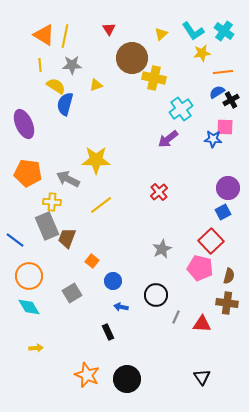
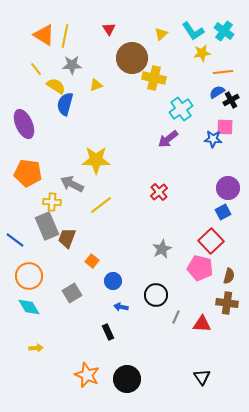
yellow line at (40, 65): moved 4 px left, 4 px down; rotated 32 degrees counterclockwise
gray arrow at (68, 179): moved 4 px right, 5 px down
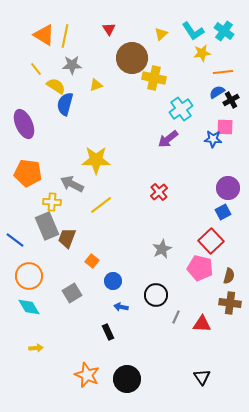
brown cross at (227, 303): moved 3 px right
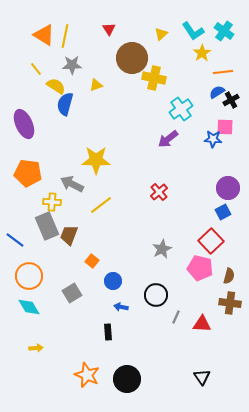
yellow star at (202, 53): rotated 24 degrees counterclockwise
brown trapezoid at (67, 238): moved 2 px right, 3 px up
black rectangle at (108, 332): rotated 21 degrees clockwise
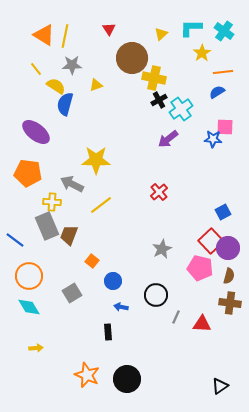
cyan L-shape at (193, 31): moved 2 px left, 3 px up; rotated 125 degrees clockwise
black cross at (231, 100): moved 72 px left
purple ellipse at (24, 124): moved 12 px right, 8 px down; rotated 28 degrees counterclockwise
purple circle at (228, 188): moved 60 px down
black triangle at (202, 377): moved 18 px right, 9 px down; rotated 30 degrees clockwise
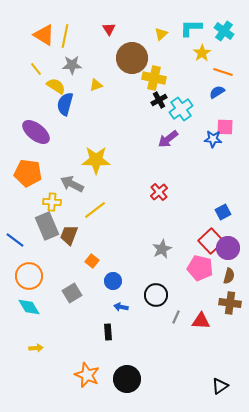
orange line at (223, 72): rotated 24 degrees clockwise
yellow line at (101, 205): moved 6 px left, 5 px down
red triangle at (202, 324): moved 1 px left, 3 px up
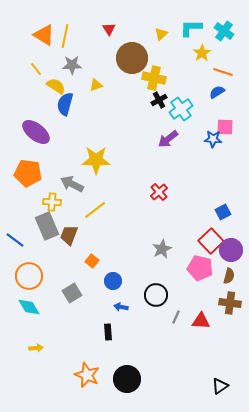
purple circle at (228, 248): moved 3 px right, 2 px down
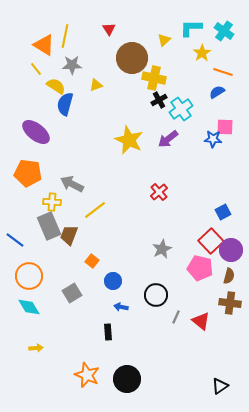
yellow triangle at (161, 34): moved 3 px right, 6 px down
orange triangle at (44, 35): moved 10 px down
yellow star at (96, 160): moved 33 px right, 20 px up; rotated 24 degrees clockwise
gray rectangle at (47, 226): moved 2 px right
red triangle at (201, 321): rotated 36 degrees clockwise
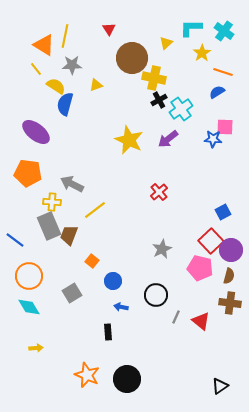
yellow triangle at (164, 40): moved 2 px right, 3 px down
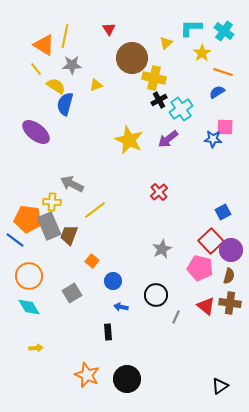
orange pentagon at (28, 173): moved 46 px down
red triangle at (201, 321): moved 5 px right, 15 px up
